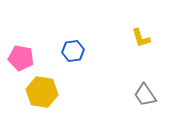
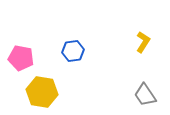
yellow L-shape: moved 2 px right, 4 px down; rotated 130 degrees counterclockwise
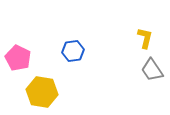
yellow L-shape: moved 2 px right, 4 px up; rotated 20 degrees counterclockwise
pink pentagon: moved 3 px left; rotated 15 degrees clockwise
gray trapezoid: moved 7 px right, 25 px up
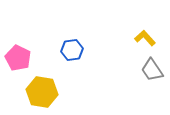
yellow L-shape: rotated 55 degrees counterclockwise
blue hexagon: moved 1 px left, 1 px up
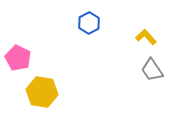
yellow L-shape: moved 1 px right, 1 px up
blue hexagon: moved 17 px right, 27 px up; rotated 20 degrees counterclockwise
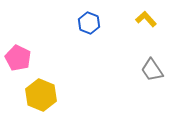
blue hexagon: rotated 10 degrees counterclockwise
yellow L-shape: moved 18 px up
yellow hexagon: moved 1 px left, 3 px down; rotated 12 degrees clockwise
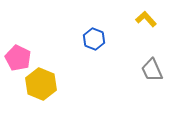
blue hexagon: moved 5 px right, 16 px down
gray trapezoid: rotated 10 degrees clockwise
yellow hexagon: moved 11 px up
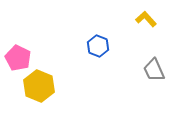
blue hexagon: moved 4 px right, 7 px down
gray trapezoid: moved 2 px right
yellow hexagon: moved 2 px left, 2 px down
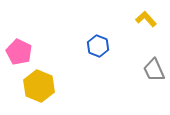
pink pentagon: moved 1 px right, 6 px up
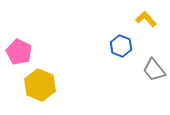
blue hexagon: moved 23 px right
gray trapezoid: rotated 15 degrees counterclockwise
yellow hexagon: moved 1 px right, 1 px up
